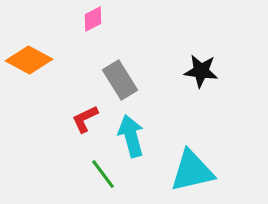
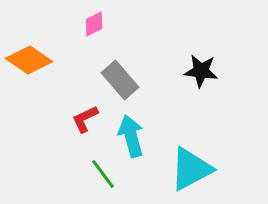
pink diamond: moved 1 px right, 5 px down
orange diamond: rotated 6 degrees clockwise
gray rectangle: rotated 9 degrees counterclockwise
cyan triangle: moved 1 px left, 2 px up; rotated 15 degrees counterclockwise
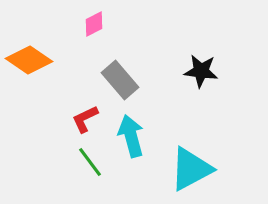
green line: moved 13 px left, 12 px up
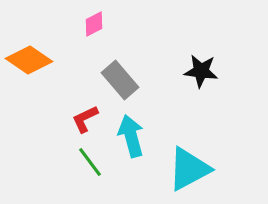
cyan triangle: moved 2 px left
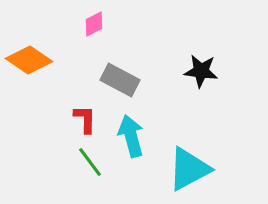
gray rectangle: rotated 21 degrees counterclockwise
red L-shape: rotated 116 degrees clockwise
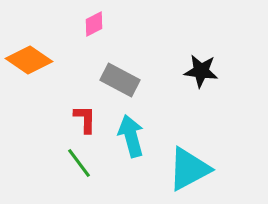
green line: moved 11 px left, 1 px down
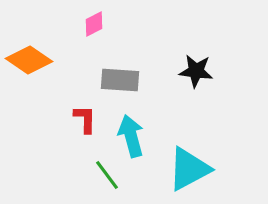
black star: moved 5 px left
gray rectangle: rotated 24 degrees counterclockwise
green line: moved 28 px right, 12 px down
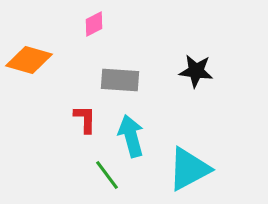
orange diamond: rotated 18 degrees counterclockwise
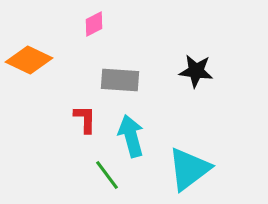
orange diamond: rotated 9 degrees clockwise
cyan triangle: rotated 9 degrees counterclockwise
